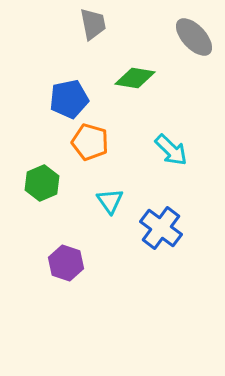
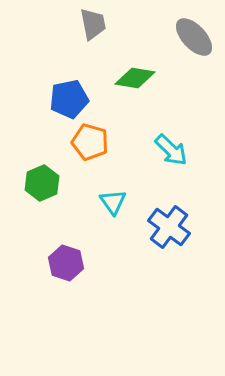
cyan triangle: moved 3 px right, 1 px down
blue cross: moved 8 px right, 1 px up
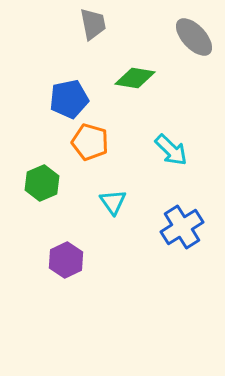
blue cross: moved 13 px right; rotated 21 degrees clockwise
purple hexagon: moved 3 px up; rotated 16 degrees clockwise
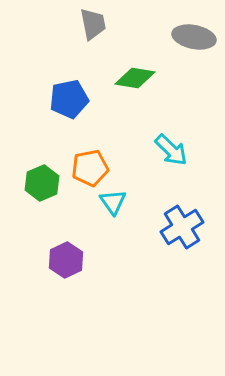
gray ellipse: rotated 36 degrees counterclockwise
orange pentagon: moved 26 px down; rotated 27 degrees counterclockwise
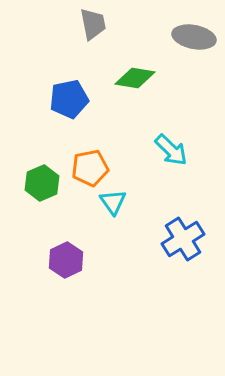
blue cross: moved 1 px right, 12 px down
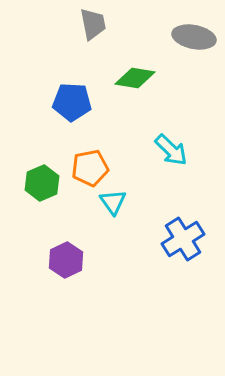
blue pentagon: moved 3 px right, 3 px down; rotated 15 degrees clockwise
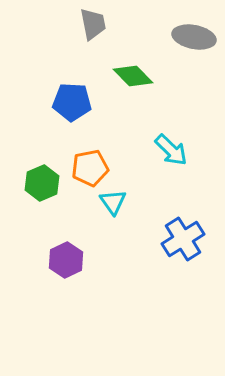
green diamond: moved 2 px left, 2 px up; rotated 36 degrees clockwise
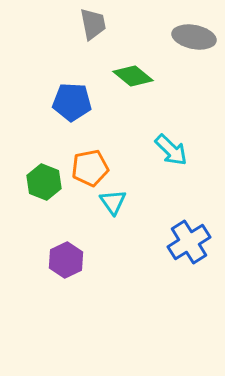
green diamond: rotated 6 degrees counterclockwise
green hexagon: moved 2 px right, 1 px up; rotated 16 degrees counterclockwise
blue cross: moved 6 px right, 3 px down
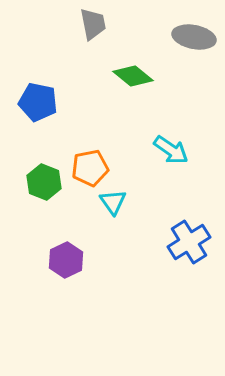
blue pentagon: moved 34 px left; rotated 9 degrees clockwise
cyan arrow: rotated 9 degrees counterclockwise
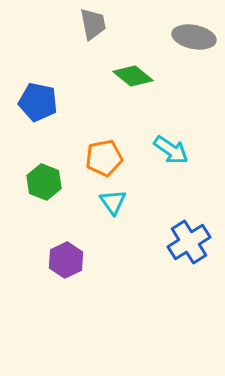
orange pentagon: moved 14 px right, 10 px up
